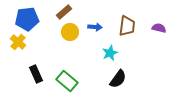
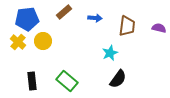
blue arrow: moved 9 px up
yellow circle: moved 27 px left, 9 px down
black rectangle: moved 4 px left, 7 px down; rotated 18 degrees clockwise
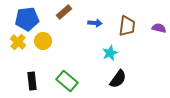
blue arrow: moved 5 px down
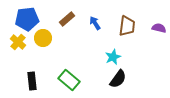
brown rectangle: moved 3 px right, 7 px down
blue arrow: rotated 128 degrees counterclockwise
yellow circle: moved 3 px up
cyan star: moved 3 px right, 4 px down
green rectangle: moved 2 px right, 1 px up
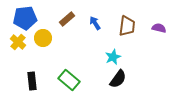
blue pentagon: moved 2 px left, 1 px up
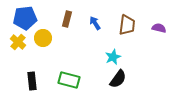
brown rectangle: rotated 35 degrees counterclockwise
brown trapezoid: moved 1 px up
green rectangle: rotated 25 degrees counterclockwise
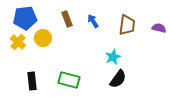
brown rectangle: rotated 35 degrees counterclockwise
blue arrow: moved 2 px left, 2 px up
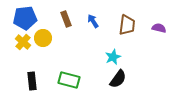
brown rectangle: moved 1 px left
yellow cross: moved 5 px right
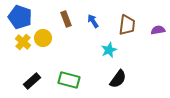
blue pentagon: moved 5 px left, 1 px up; rotated 25 degrees clockwise
purple semicircle: moved 1 px left, 2 px down; rotated 24 degrees counterclockwise
cyan star: moved 4 px left, 7 px up
black rectangle: rotated 54 degrees clockwise
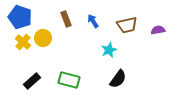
brown trapezoid: rotated 70 degrees clockwise
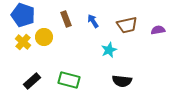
blue pentagon: moved 3 px right, 2 px up
yellow circle: moved 1 px right, 1 px up
black semicircle: moved 4 px right, 2 px down; rotated 60 degrees clockwise
